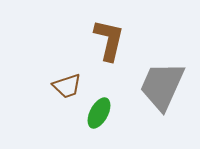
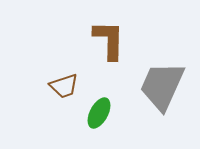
brown L-shape: rotated 12 degrees counterclockwise
brown trapezoid: moved 3 px left
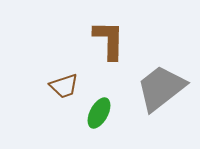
gray trapezoid: moved 1 px left, 2 px down; rotated 28 degrees clockwise
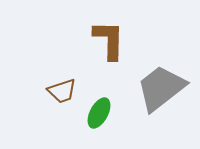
brown trapezoid: moved 2 px left, 5 px down
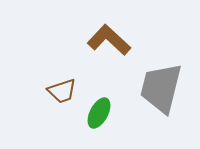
brown L-shape: rotated 48 degrees counterclockwise
gray trapezoid: rotated 38 degrees counterclockwise
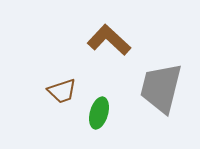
green ellipse: rotated 12 degrees counterclockwise
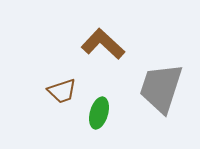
brown L-shape: moved 6 px left, 4 px down
gray trapezoid: rotated 4 degrees clockwise
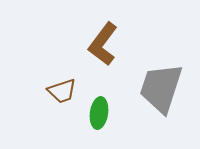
brown L-shape: rotated 96 degrees counterclockwise
green ellipse: rotated 8 degrees counterclockwise
